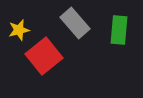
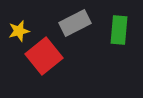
gray rectangle: rotated 76 degrees counterclockwise
yellow star: moved 1 px down
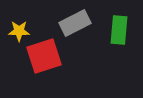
yellow star: rotated 15 degrees clockwise
red square: rotated 21 degrees clockwise
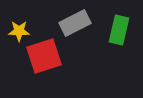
green rectangle: rotated 8 degrees clockwise
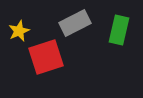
yellow star: rotated 25 degrees counterclockwise
red square: moved 2 px right, 1 px down
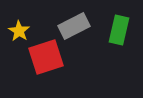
gray rectangle: moved 1 px left, 3 px down
yellow star: rotated 15 degrees counterclockwise
